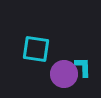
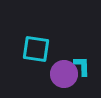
cyan L-shape: moved 1 px left, 1 px up
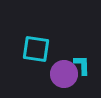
cyan L-shape: moved 1 px up
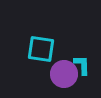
cyan square: moved 5 px right
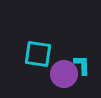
cyan square: moved 3 px left, 5 px down
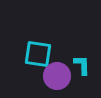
purple circle: moved 7 px left, 2 px down
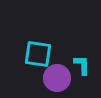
purple circle: moved 2 px down
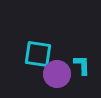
purple circle: moved 4 px up
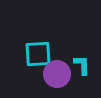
cyan square: rotated 12 degrees counterclockwise
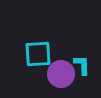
purple circle: moved 4 px right
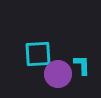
purple circle: moved 3 px left
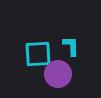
cyan L-shape: moved 11 px left, 19 px up
